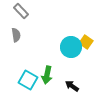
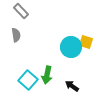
yellow square: rotated 16 degrees counterclockwise
cyan square: rotated 12 degrees clockwise
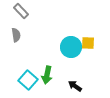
yellow square: moved 2 px right, 1 px down; rotated 16 degrees counterclockwise
black arrow: moved 3 px right
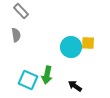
cyan square: rotated 18 degrees counterclockwise
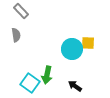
cyan circle: moved 1 px right, 2 px down
cyan square: moved 2 px right, 3 px down; rotated 12 degrees clockwise
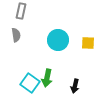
gray rectangle: rotated 56 degrees clockwise
cyan circle: moved 14 px left, 9 px up
green arrow: moved 3 px down
black arrow: rotated 112 degrees counterclockwise
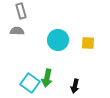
gray rectangle: rotated 28 degrees counterclockwise
gray semicircle: moved 1 px right, 4 px up; rotated 80 degrees counterclockwise
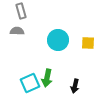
cyan square: rotated 30 degrees clockwise
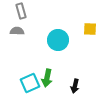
yellow square: moved 2 px right, 14 px up
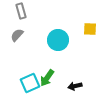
gray semicircle: moved 4 px down; rotated 48 degrees counterclockwise
green arrow: rotated 24 degrees clockwise
black arrow: rotated 64 degrees clockwise
